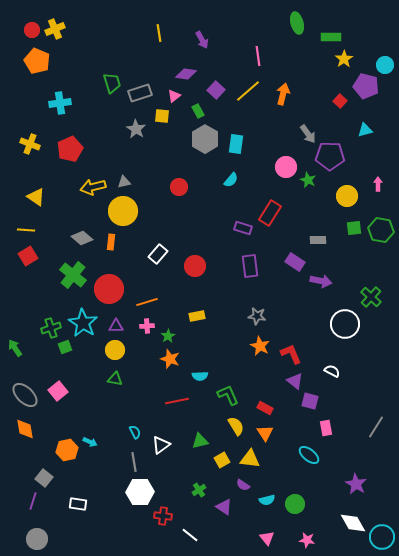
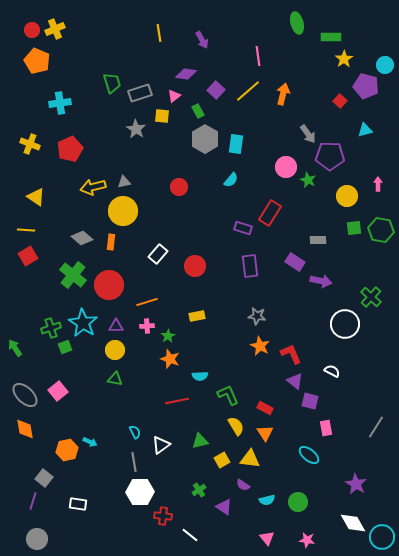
red circle at (109, 289): moved 4 px up
green circle at (295, 504): moved 3 px right, 2 px up
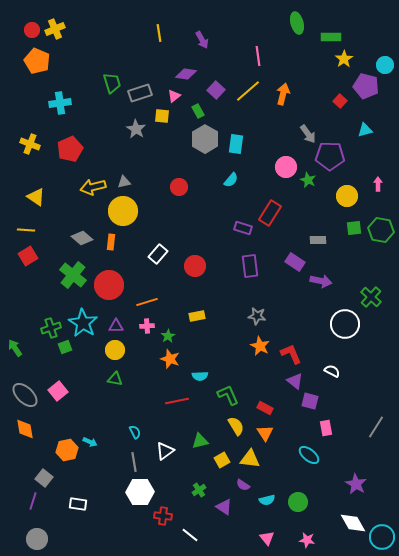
white triangle at (161, 445): moved 4 px right, 6 px down
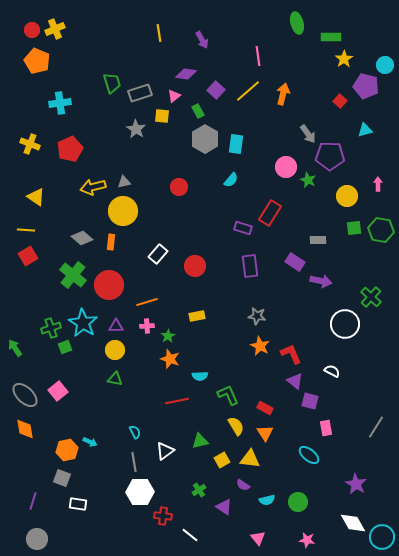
gray square at (44, 478): moved 18 px right; rotated 18 degrees counterclockwise
pink triangle at (267, 538): moved 9 px left
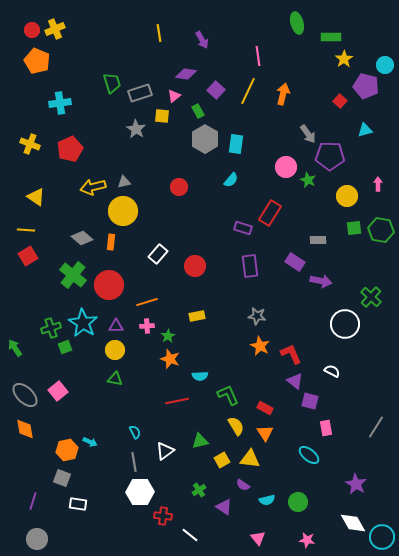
yellow line at (248, 91): rotated 24 degrees counterclockwise
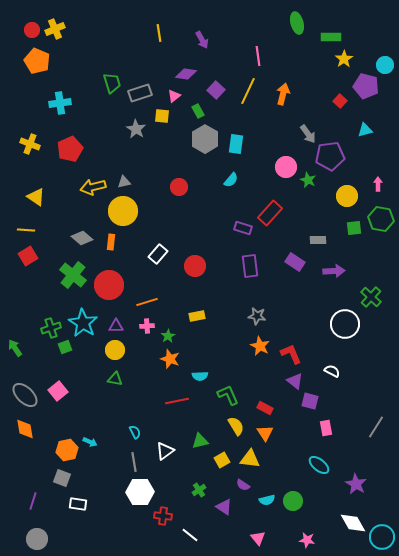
purple pentagon at (330, 156): rotated 8 degrees counterclockwise
red rectangle at (270, 213): rotated 10 degrees clockwise
green hexagon at (381, 230): moved 11 px up
purple arrow at (321, 281): moved 13 px right, 10 px up; rotated 15 degrees counterclockwise
cyan ellipse at (309, 455): moved 10 px right, 10 px down
green circle at (298, 502): moved 5 px left, 1 px up
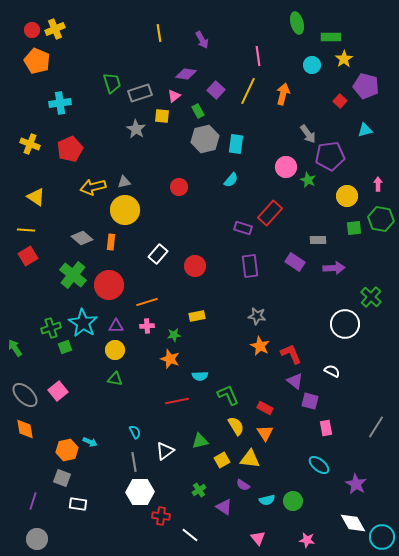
cyan circle at (385, 65): moved 73 px left
gray hexagon at (205, 139): rotated 16 degrees clockwise
yellow circle at (123, 211): moved 2 px right, 1 px up
purple arrow at (334, 271): moved 3 px up
green star at (168, 336): moved 6 px right, 1 px up; rotated 24 degrees clockwise
red cross at (163, 516): moved 2 px left
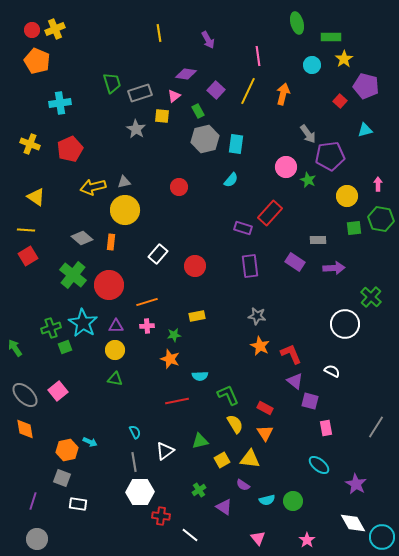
purple arrow at (202, 40): moved 6 px right
yellow semicircle at (236, 426): moved 1 px left, 2 px up
pink star at (307, 540): rotated 28 degrees clockwise
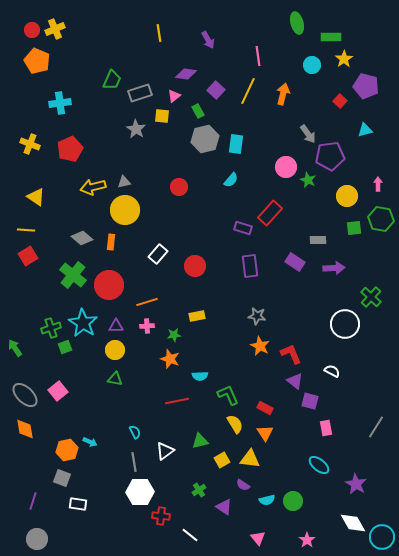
green trapezoid at (112, 83): moved 3 px up; rotated 40 degrees clockwise
